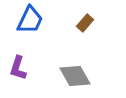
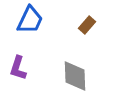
brown rectangle: moved 2 px right, 2 px down
gray diamond: rotated 28 degrees clockwise
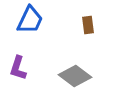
brown rectangle: moved 1 px right; rotated 48 degrees counterclockwise
gray diamond: rotated 52 degrees counterclockwise
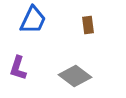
blue trapezoid: moved 3 px right
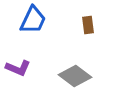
purple L-shape: rotated 85 degrees counterclockwise
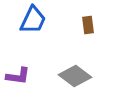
purple L-shape: moved 8 px down; rotated 15 degrees counterclockwise
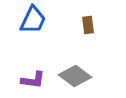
purple L-shape: moved 15 px right, 4 px down
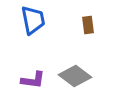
blue trapezoid: rotated 36 degrees counterclockwise
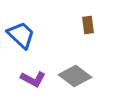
blue trapezoid: moved 12 px left, 15 px down; rotated 36 degrees counterclockwise
purple L-shape: moved 1 px up; rotated 20 degrees clockwise
